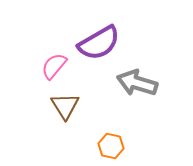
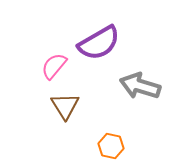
gray arrow: moved 3 px right, 3 px down
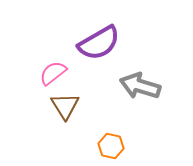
pink semicircle: moved 1 px left, 7 px down; rotated 12 degrees clockwise
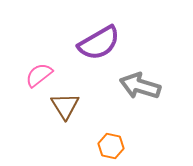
pink semicircle: moved 14 px left, 2 px down
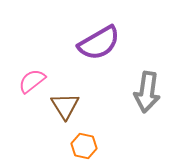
pink semicircle: moved 7 px left, 6 px down
gray arrow: moved 7 px right, 6 px down; rotated 99 degrees counterclockwise
orange hexagon: moved 27 px left
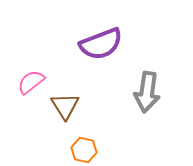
purple semicircle: moved 2 px right, 1 px down; rotated 9 degrees clockwise
pink semicircle: moved 1 px left, 1 px down
orange hexagon: moved 4 px down
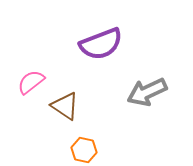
gray arrow: rotated 57 degrees clockwise
brown triangle: rotated 24 degrees counterclockwise
